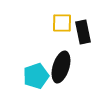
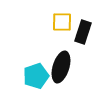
yellow square: moved 1 px up
black rectangle: rotated 30 degrees clockwise
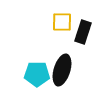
black ellipse: moved 1 px right, 3 px down
cyan pentagon: moved 1 px right, 2 px up; rotated 20 degrees clockwise
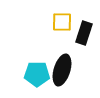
black rectangle: moved 1 px right, 1 px down
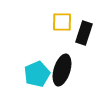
cyan pentagon: rotated 25 degrees counterclockwise
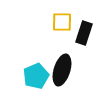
cyan pentagon: moved 1 px left, 2 px down
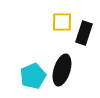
cyan pentagon: moved 3 px left
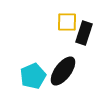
yellow square: moved 5 px right
black ellipse: moved 1 px right, 1 px down; rotated 20 degrees clockwise
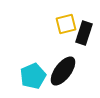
yellow square: moved 1 px left, 2 px down; rotated 15 degrees counterclockwise
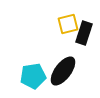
yellow square: moved 2 px right
cyan pentagon: rotated 15 degrees clockwise
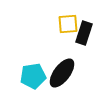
yellow square: rotated 10 degrees clockwise
black ellipse: moved 1 px left, 2 px down
